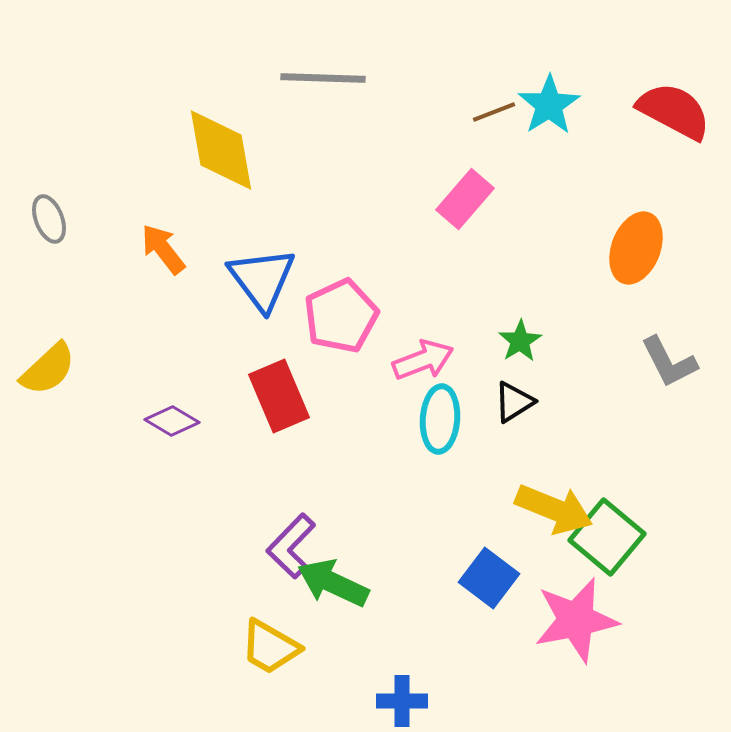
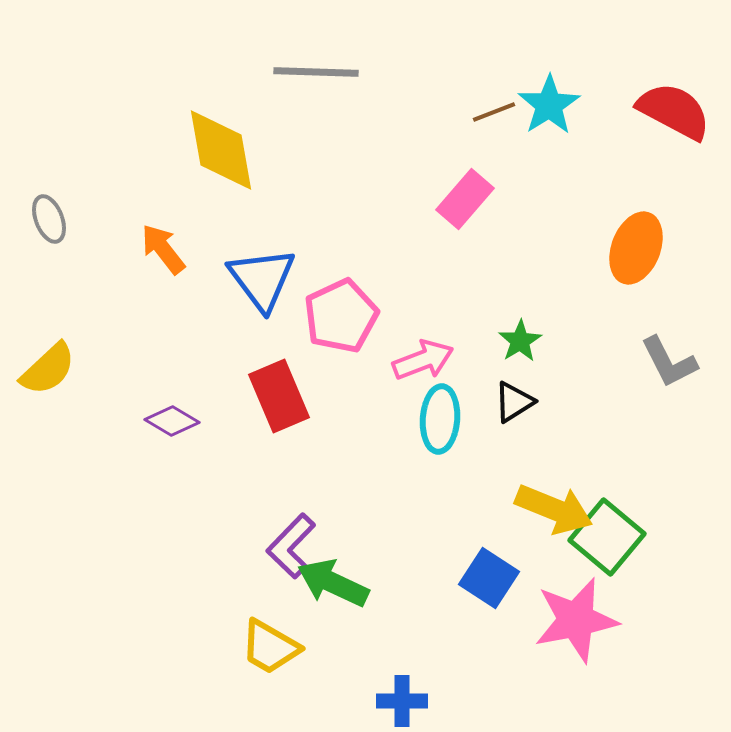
gray line: moved 7 px left, 6 px up
blue square: rotated 4 degrees counterclockwise
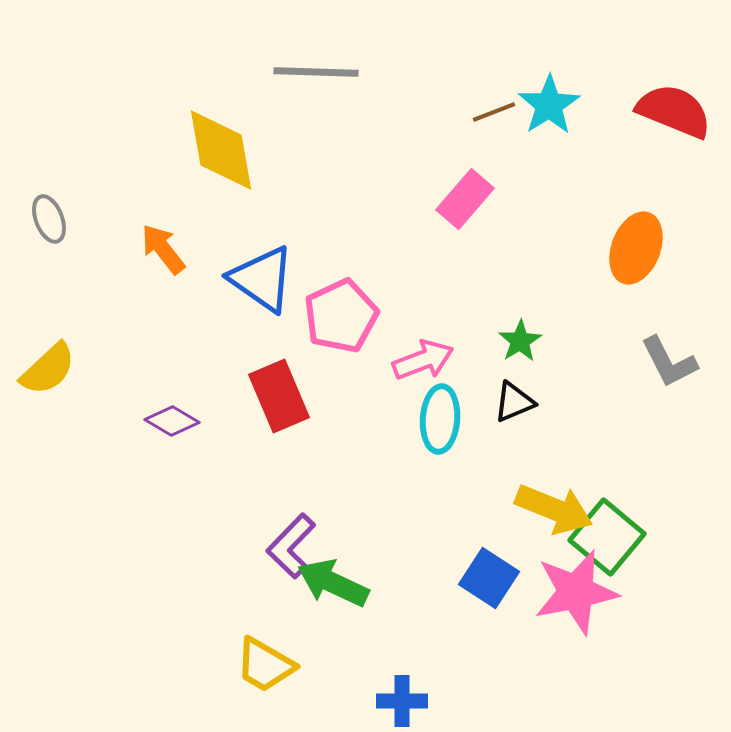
red semicircle: rotated 6 degrees counterclockwise
blue triangle: rotated 18 degrees counterclockwise
black triangle: rotated 9 degrees clockwise
pink star: moved 28 px up
yellow trapezoid: moved 5 px left, 18 px down
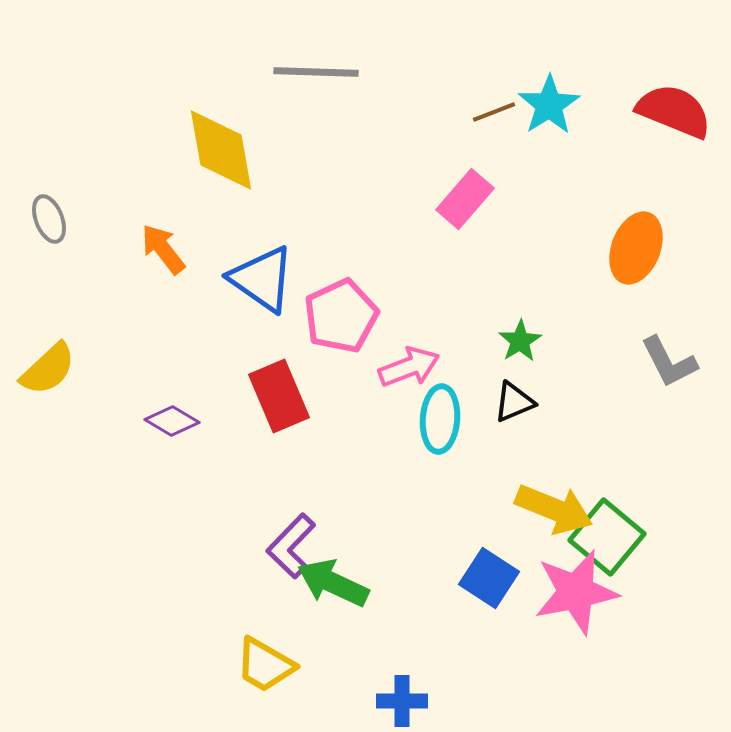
pink arrow: moved 14 px left, 7 px down
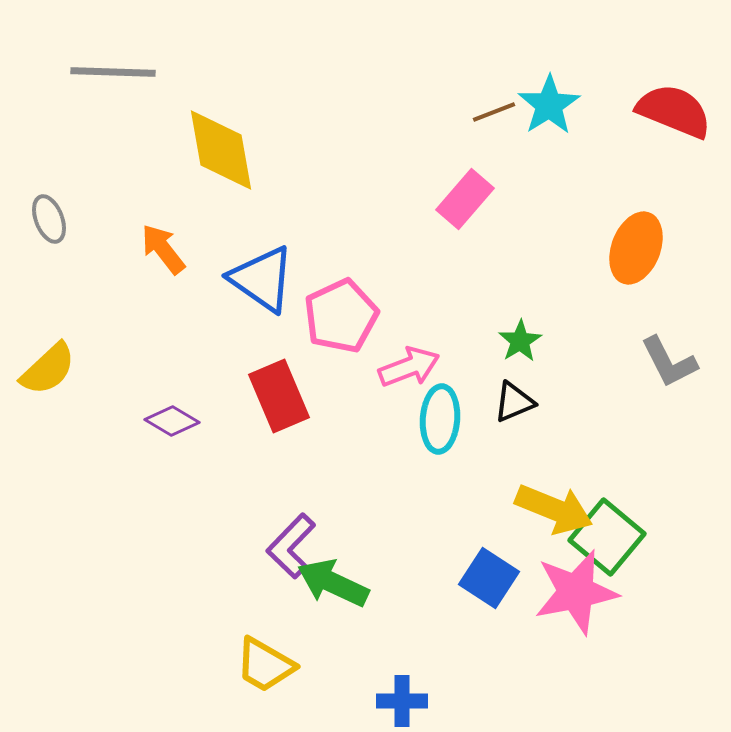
gray line: moved 203 px left
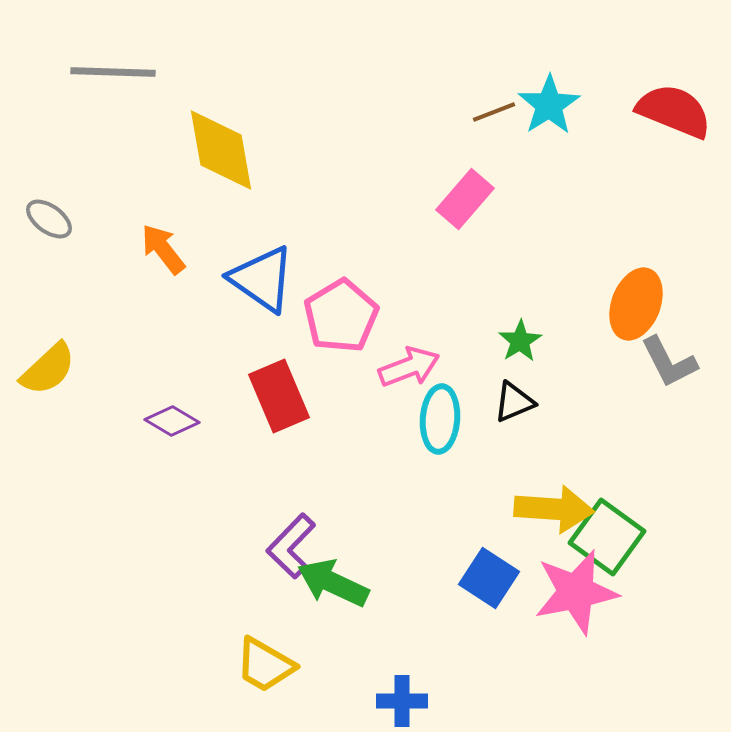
gray ellipse: rotated 33 degrees counterclockwise
orange ellipse: moved 56 px down
pink pentagon: rotated 6 degrees counterclockwise
yellow arrow: rotated 18 degrees counterclockwise
green square: rotated 4 degrees counterclockwise
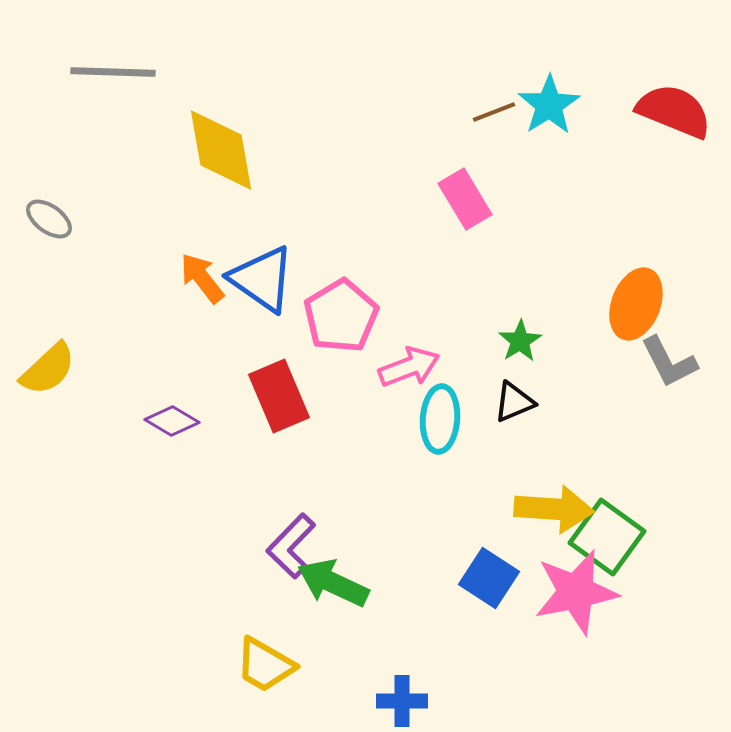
pink rectangle: rotated 72 degrees counterclockwise
orange arrow: moved 39 px right, 29 px down
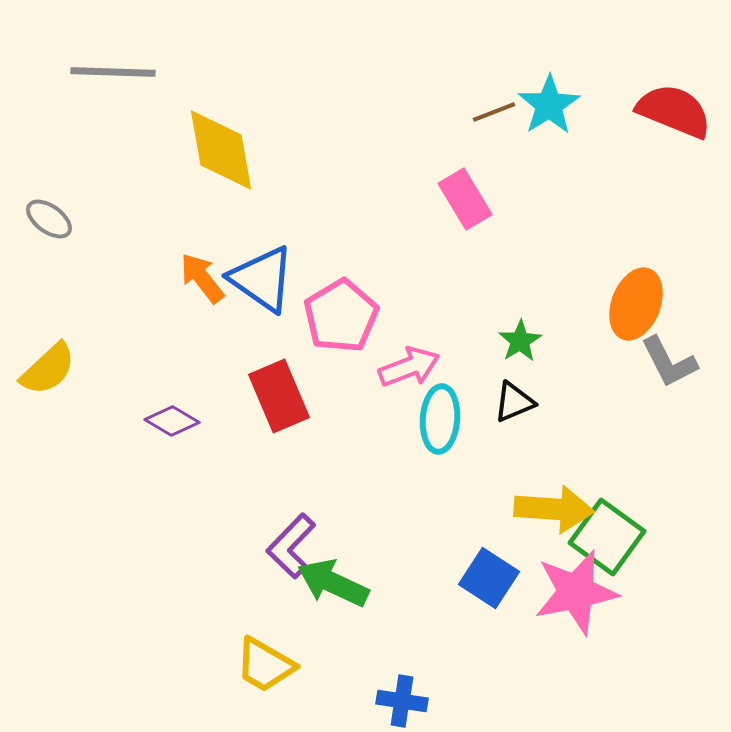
blue cross: rotated 9 degrees clockwise
